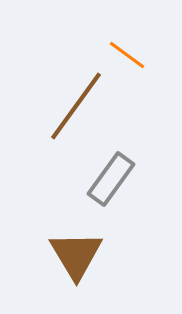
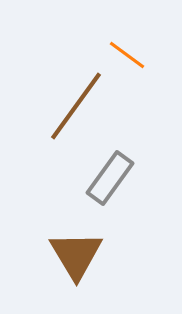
gray rectangle: moved 1 px left, 1 px up
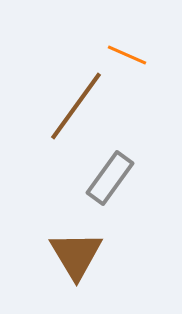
orange line: rotated 12 degrees counterclockwise
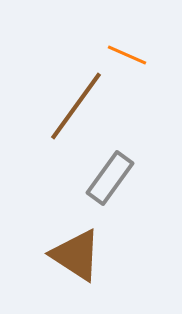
brown triangle: rotated 26 degrees counterclockwise
